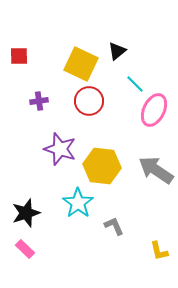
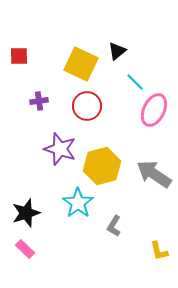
cyan line: moved 2 px up
red circle: moved 2 px left, 5 px down
yellow hexagon: rotated 21 degrees counterclockwise
gray arrow: moved 2 px left, 4 px down
gray L-shape: rotated 125 degrees counterclockwise
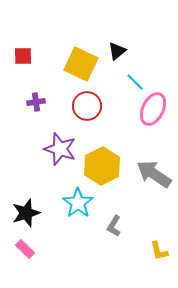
red square: moved 4 px right
purple cross: moved 3 px left, 1 px down
pink ellipse: moved 1 px left, 1 px up
yellow hexagon: rotated 12 degrees counterclockwise
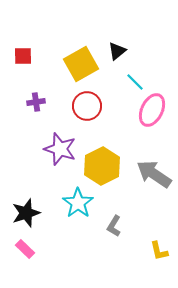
yellow square: rotated 36 degrees clockwise
pink ellipse: moved 1 px left, 1 px down
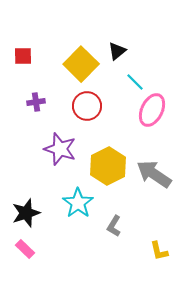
yellow square: rotated 16 degrees counterclockwise
yellow hexagon: moved 6 px right
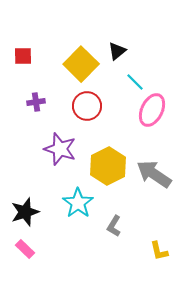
black star: moved 1 px left, 1 px up
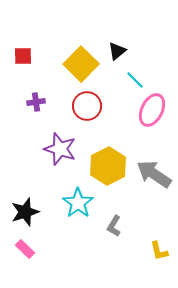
cyan line: moved 2 px up
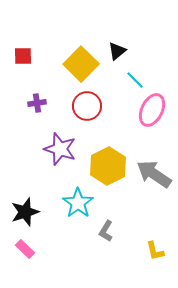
purple cross: moved 1 px right, 1 px down
gray L-shape: moved 8 px left, 5 px down
yellow L-shape: moved 4 px left
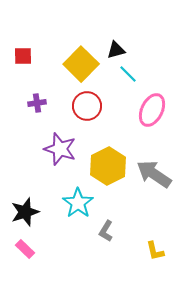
black triangle: moved 1 px left, 1 px up; rotated 24 degrees clockwise
cyan line: moved 7 px left, 6 px up
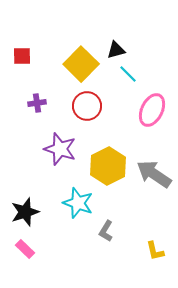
red square: moved 1 px left
cyan star: rotated 16 degrees counterclockwise
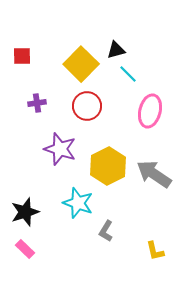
pink ellipse: moved 2 px left, 1 px down; rotated 12 degrees counterclockwise
